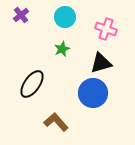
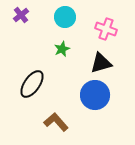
blue circle: moved 2 px right, 2 px down
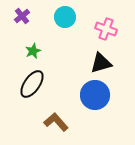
purple cross: moved 1 px right, 1 px down
green star: moved 29 px left, 2 px down
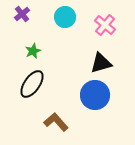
purple cross: moved 2 px up
pink cross: moved 1 px left, 4 px up; rotated 20 degrees clockwise
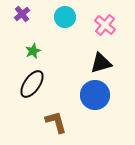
brown L-shape: rotated 25 degrees clockwise
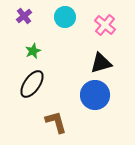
purple cross: moved 2 px right, 2 px down
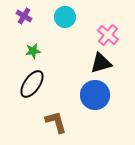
purple cross: rotated 21 degrees counterclockwise
pink cross: moved 3 px right, 10 px down
green star: rotated 14 degrees clockwise
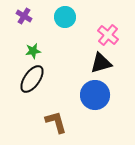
black ellipse: moved 5 px up
